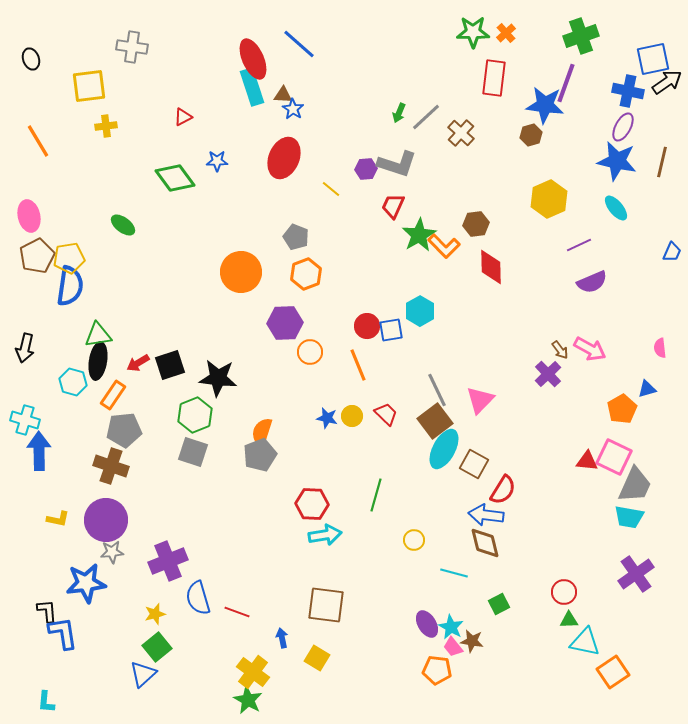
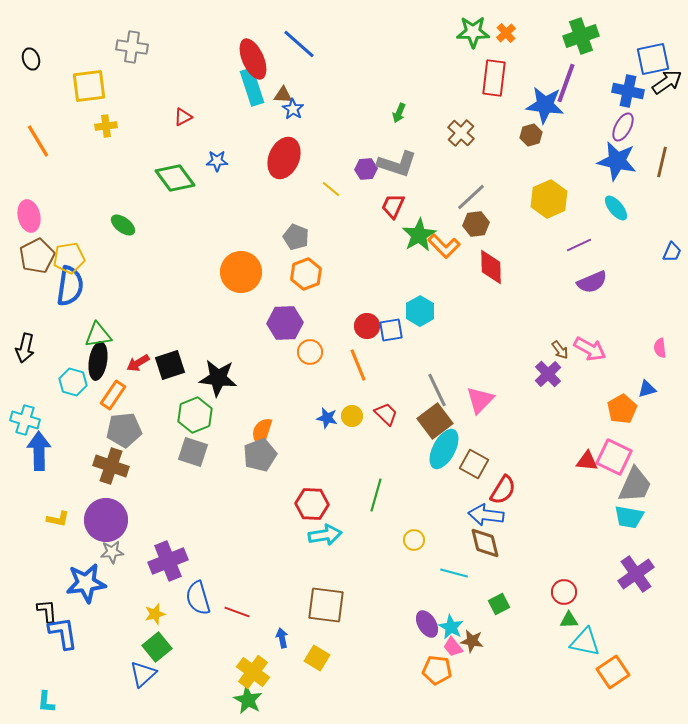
gray line at (426, 117): moved 45 px right, 80 px down
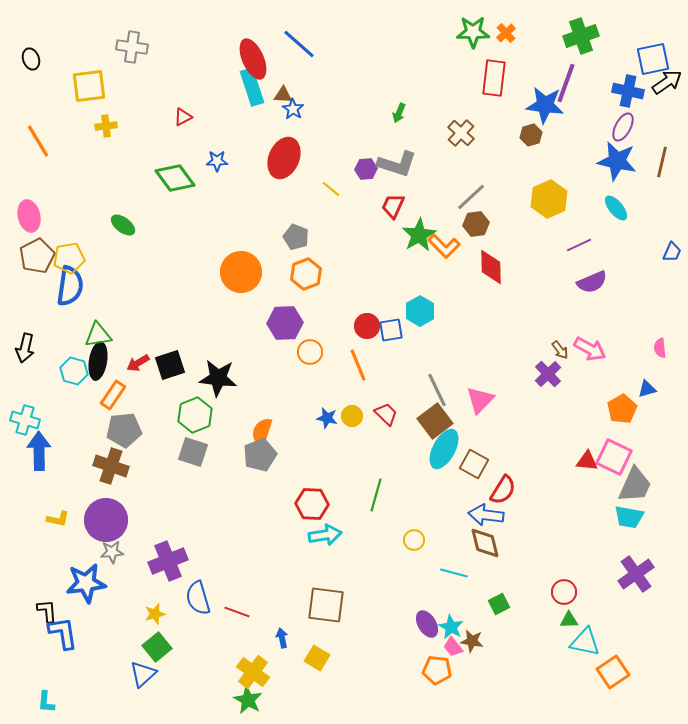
cyan hexagon at (73, 382): moved 1 px right, 11 px up
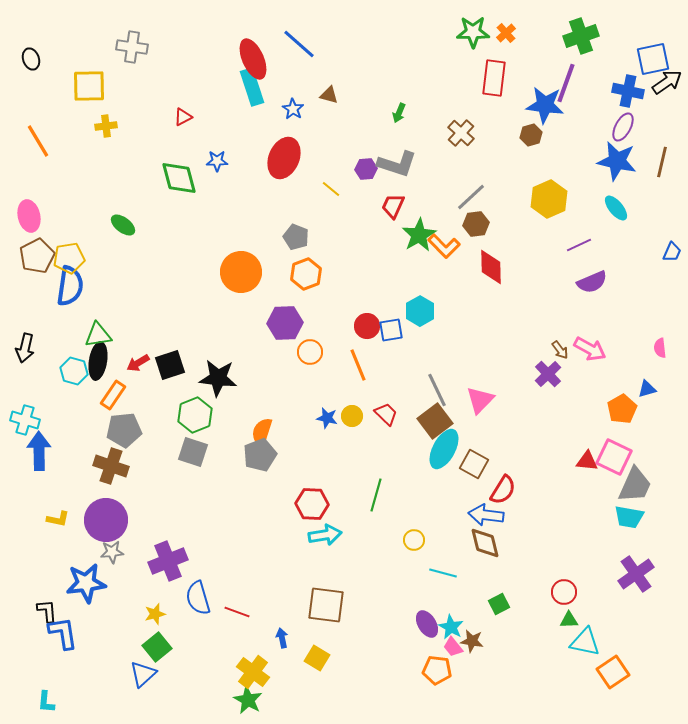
yellow square at (89, 86): rotated 6 degrees clockwise
brown triangle at (283, 95): moved 46 px right; rotated 12 degrees clockwise
green diamond at (175, 178): moved 4 px right; rotated 21 degrees clockwise
cyan line at (454, 573): moved 11 px left
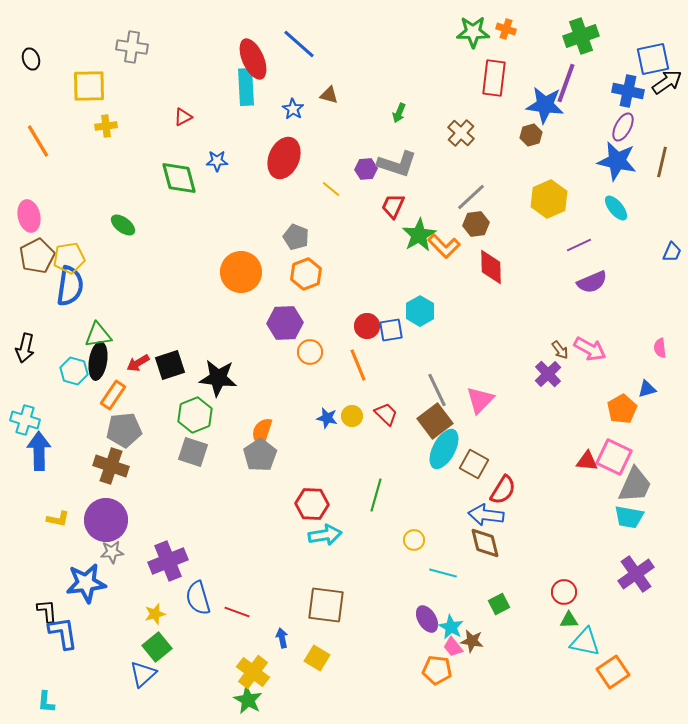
orange cross at (506, 33): moved 4 px up; rotated 30 degrees counterclockwise
cyan rectangle at (252, 87): moved 6 px left; rotated 15 degrees clockwise
gray pentagon at (260, 455): rotated 12 degrees counterclockwise
purple ellipse at (427, 624): moved 5 px up
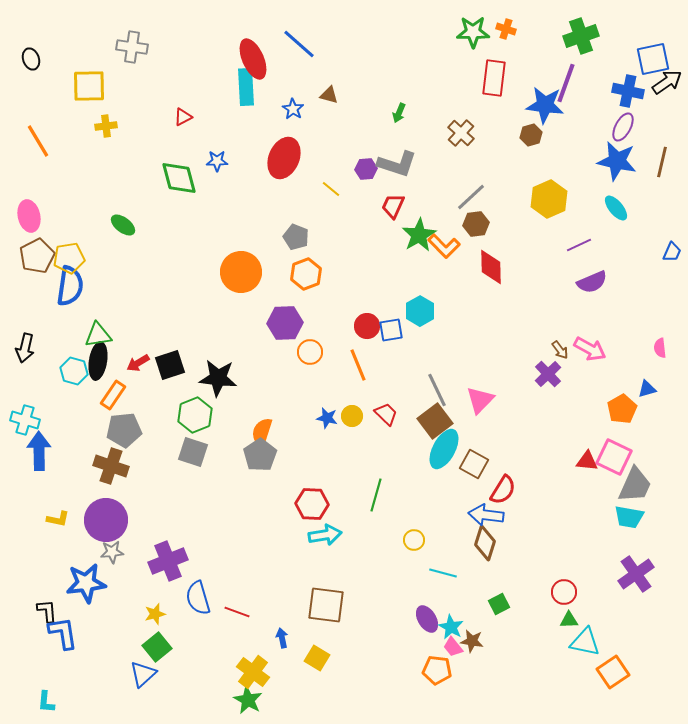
brown diamond at (485, 543): rotated 32 degrees clockwise
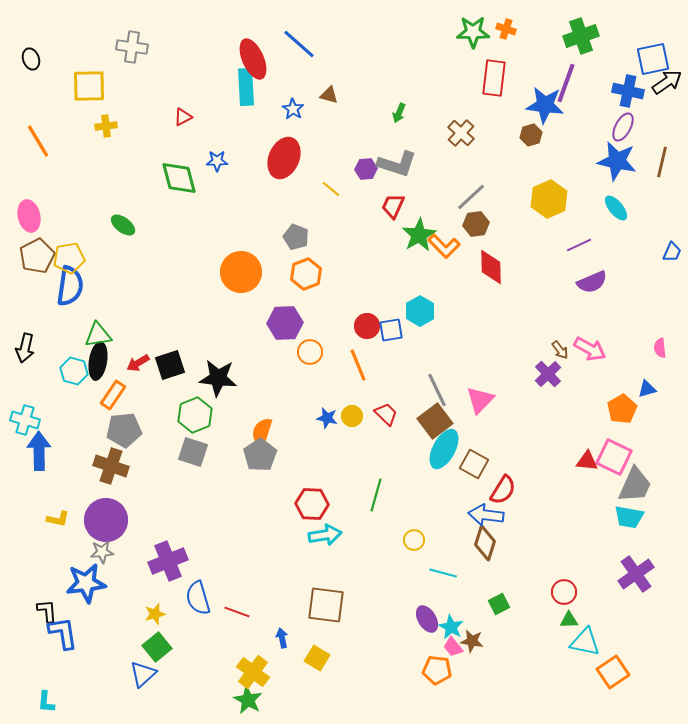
gray star at (112, 552): moved 10 px left
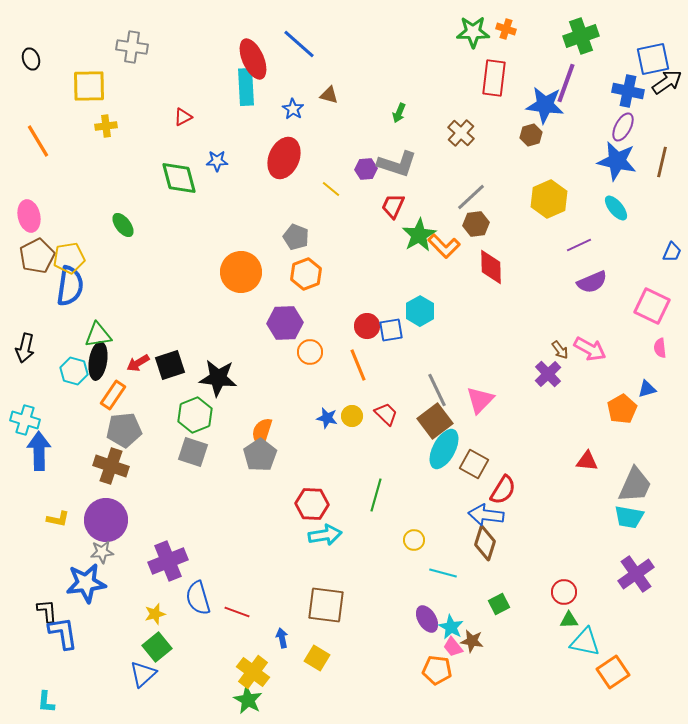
green ellipse at (123, 225): rotated 15 degrees clockwise
pink square at (614, 457): moved 38 px right, 151 px up
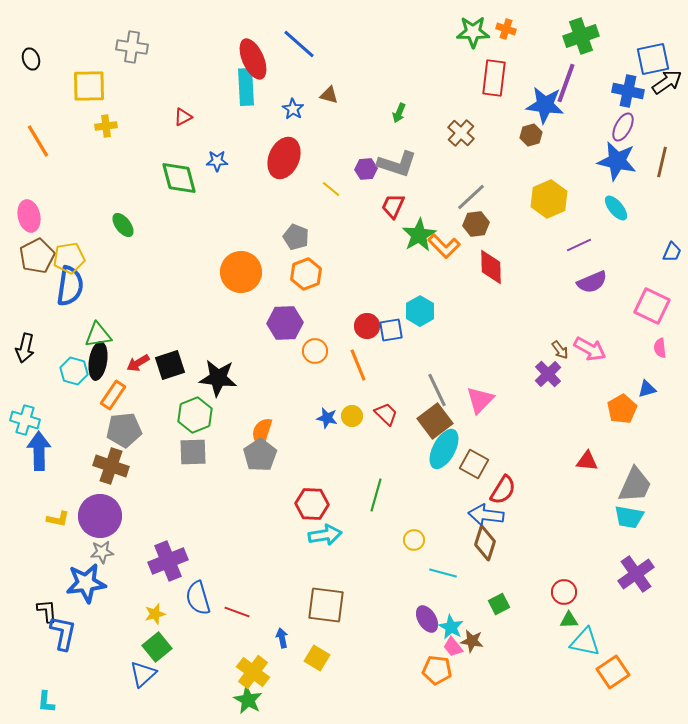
orange circle at (310, 352): moved 5 px right, 1 px up
gray square at (193, 452): rotated 20 degrees counterclockwise
purple circle at (106, 520): moved 6 px left, 4 px up
blue L-shape at (63, 633): rotated 21 degrees clockwise
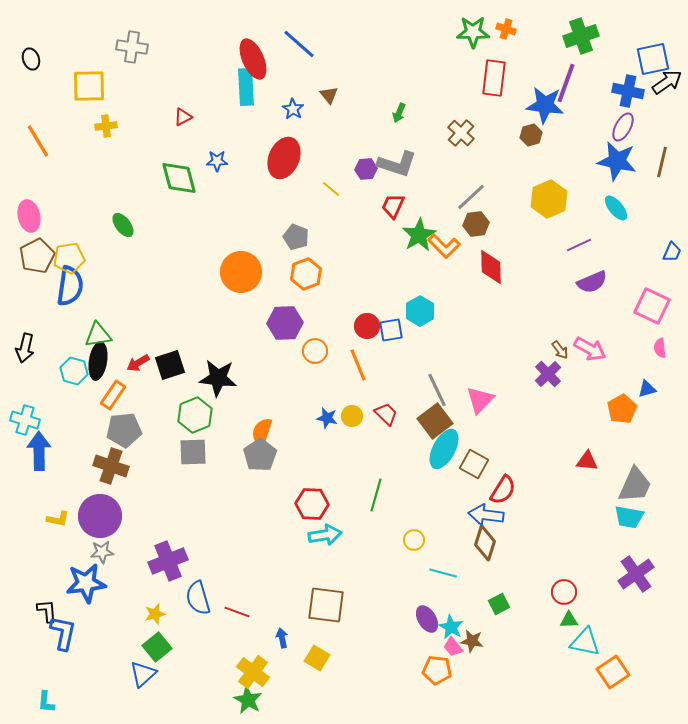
brown triangle at (329, 95): rotated 36 degrees clockwise
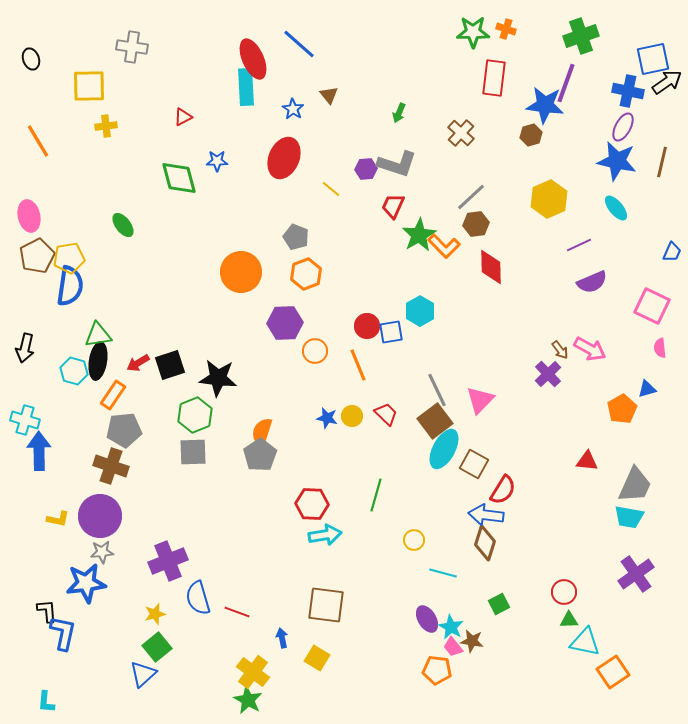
blue square at (391, 330): moved 2 px down
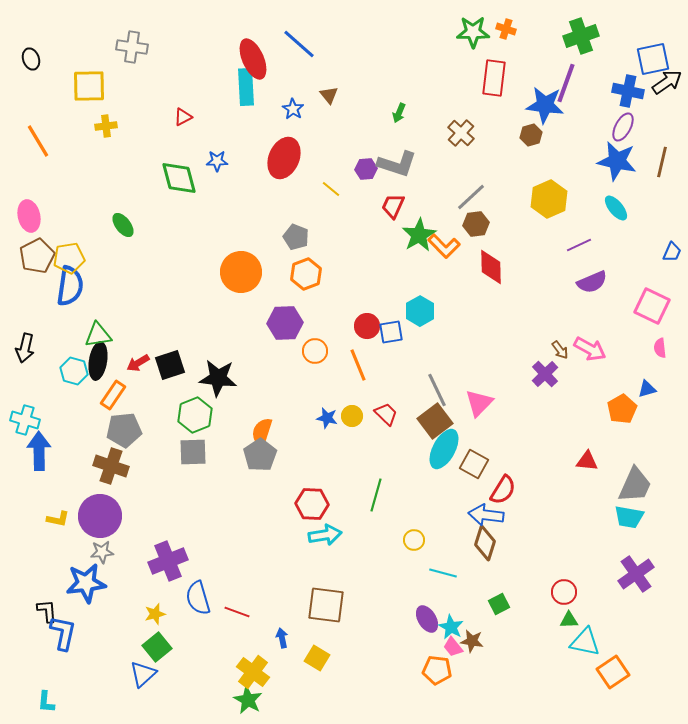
purple cross at (548, 374): moved 3 px left
pink triangle at (480, 400): moved 1 px left, 3 px down
